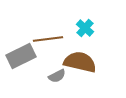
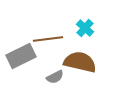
gray semicircle: moved 2 px left, 1 px down
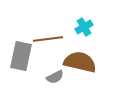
cyan cross: moved 1 px left, 1 px up; rotated 18 degrees clockwise
gray rectangle: rotated 52 degrees counterclockwise
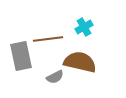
gray rectangle: rotated 24 degrees counterclockwise
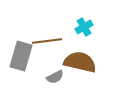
brown line: moved 1 px left, 2 px down
gray rectangle: rotated 28 degrees clockwise
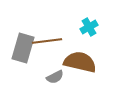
cyan cross: moved 5 px right
gray rectangle: moved 2 px right, 8 px up
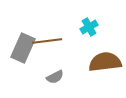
gray rectangle: rotated 8 degrees clockwise
brown semicircle: moved 25 px right; rotated 20 degrees counterclockwise
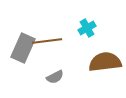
cyan cross: moved 2 px left, 1 px down
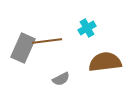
gray semicircle: moved 6 px right, 2 px down
